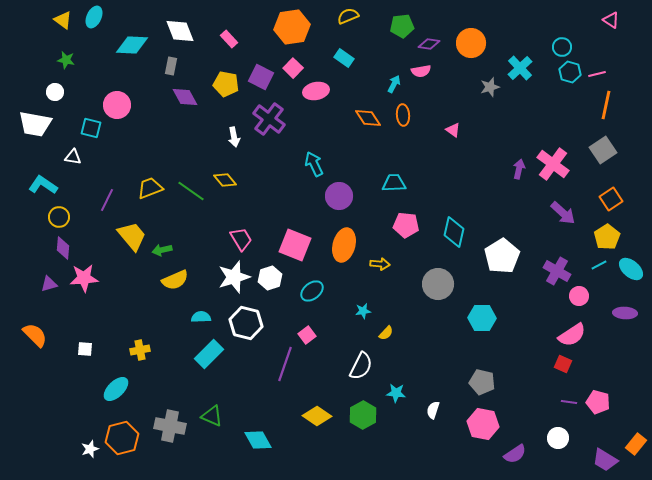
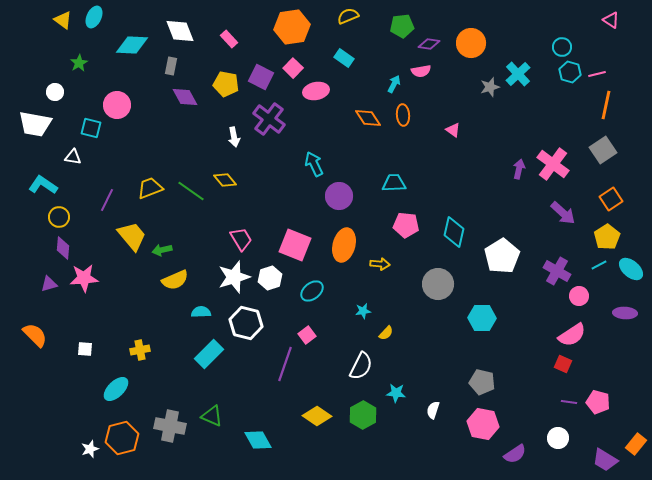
green star at (66, 60): moved 13 px right, 3 px down; rotated 30 degrees clockwise
cyan cross at (520, 68): moved 2 px left, 6 px down
cyan semicircle at (201, 317): moved 5 px up
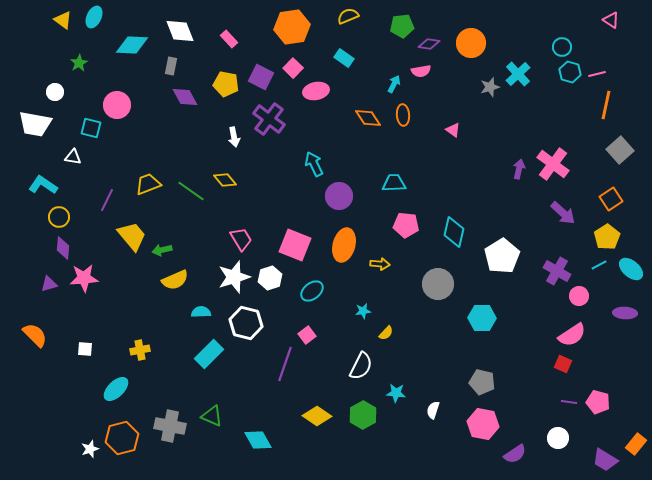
gray square at (603, 150): moved 17 px right; rotated 8 degrees counterclockwise
yellow trapezoid at (150, 188): moved 2 px left, 4 px up
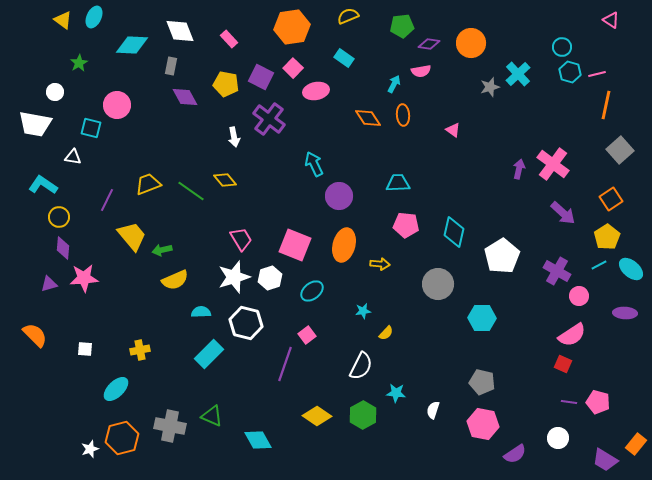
cyan trapezoid at (394, 183): moved 4 px right
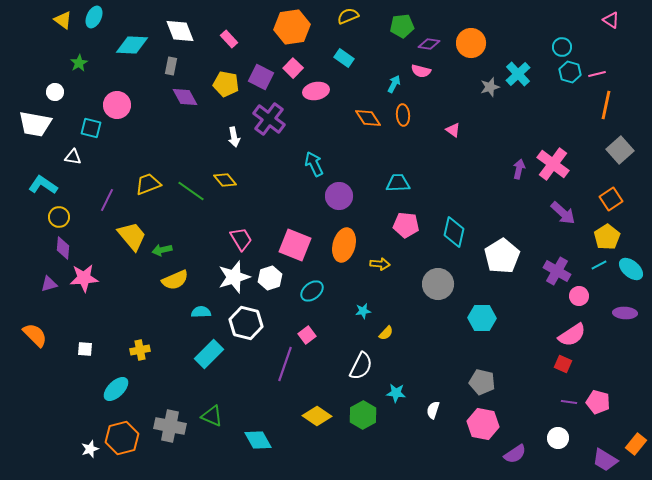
pink semicircle at (421, 71): rotated 24 degrees clockwise
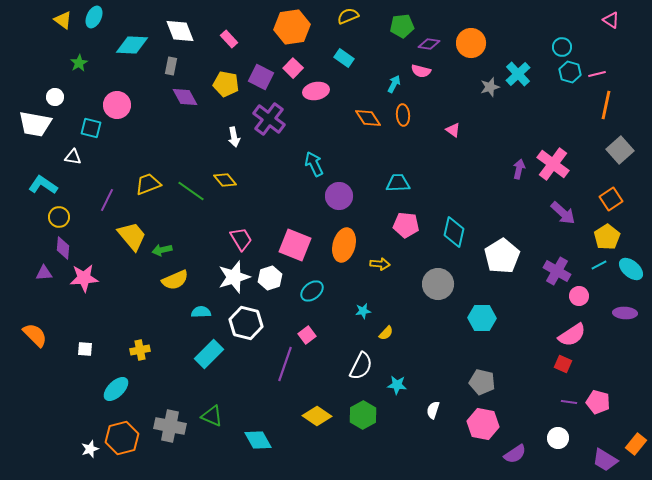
white circle at (55, 92): moved 5 px down
purple triangle at (49, 284): moved 5 px left, 11 px up; rotated 12 degrees clockwise
cyan star at (396, 393): moved 1 px right, 8 px up
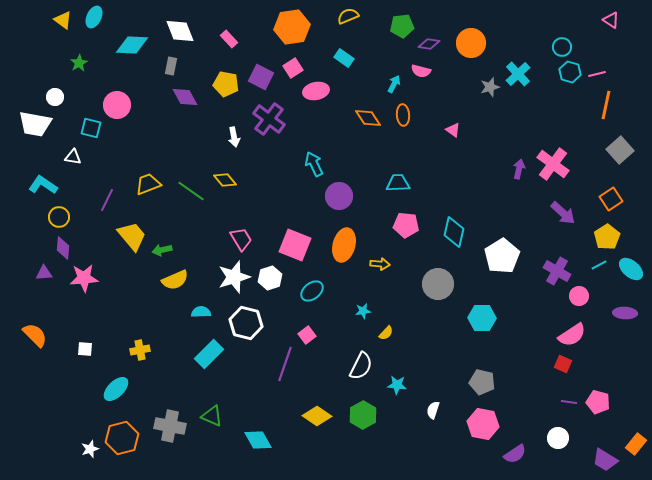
pink square at (293, 68): rotated 12 degrees clockwise
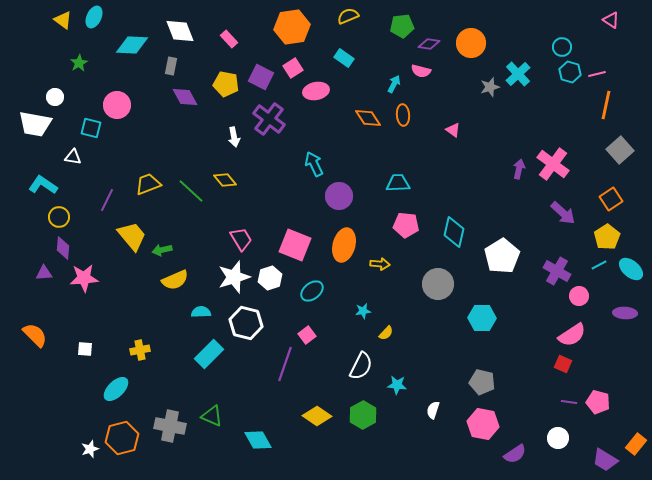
green line at (191, 191): rotated 8 degrees clockwise
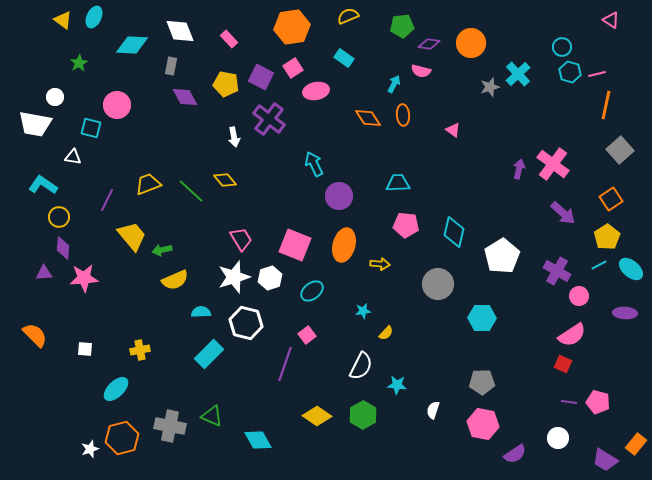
gray pentagon at (482, 382): rotated 15 degrees counterclockwise
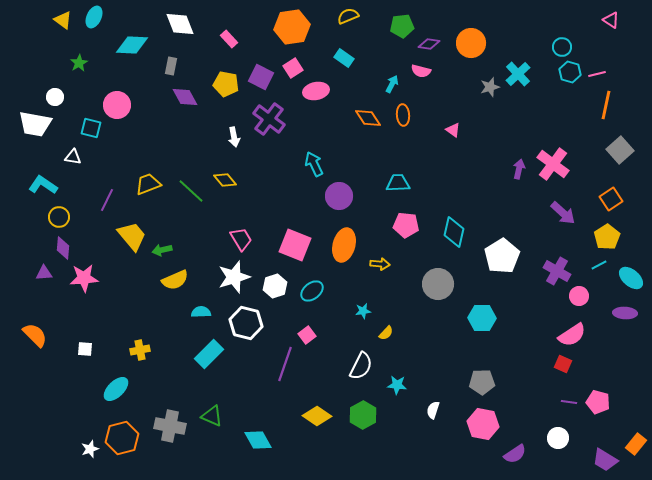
white diamond at (180, 31): moved 7 px up
cyan arrow at (394, 84): moved 2 px left
cyan ellipse at (631, 269): moved 9 px down
white hexagon at (270, 278): moved 5 px right, 8 px down
